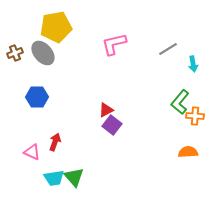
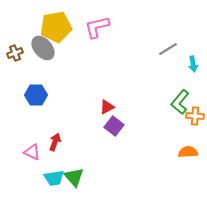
pink L-shape: moved 17 px left, 17 px up
gray ellipse: moved 5 px up
blue hexagon: moved 1 px left, 2 px up
red triangle: moved 1 px right, 3 px up
purple square: moved 2 px right, 1 px down
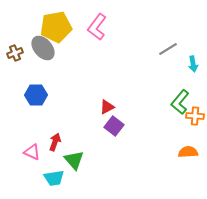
pink L-shape: rotated 40 degrees counterclockwise
green triangle: moved 17 px up
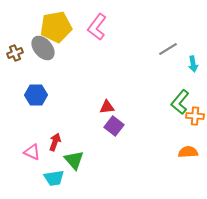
red triangle: rotated 21 degrees clockwise
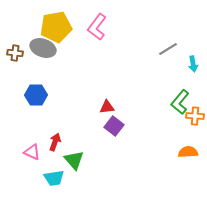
gray ellipse: rotated 30 degrees counterclockwise
brown cross: rotated 28 degrees clockwise
